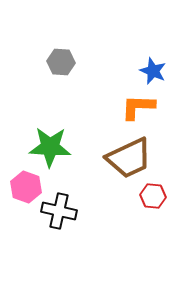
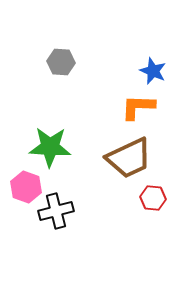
red hexagon: moved 2 px down
black cross: moved 3 px left; rotated 28 degrees counterclockwise
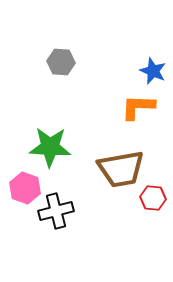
brown trapezoid: moved 8 px left, 11 px down; rotated 15 degrees clockwise
pink hexagon: moved 1 px left, 1 px down
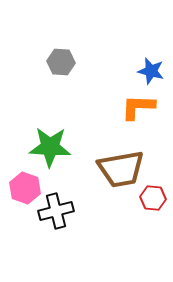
blue star: moved 2 px left; rotated 8 degrees counterclockwise
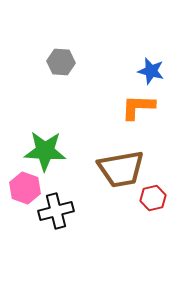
green star: moved 5 px left, 4 px down
red hexagon: rotated 20 degrees counterclockwise
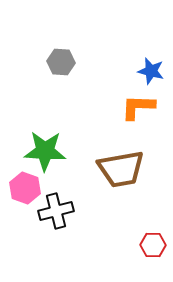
red hexagon: moved 47 px down; rotated 15 degrees clockwise
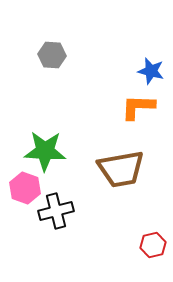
gray hexagon: moved 9 px left, 7 px up
red hexagon: rotated 15 degrees counterclockwise
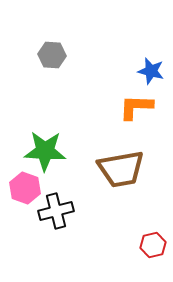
orange L-shape: moved 2 px left
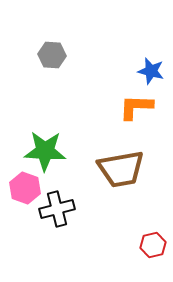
black cross: moved 1 px right, 2 px up
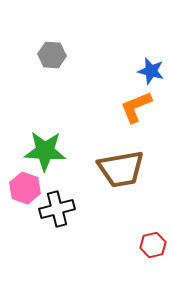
orange L-shape: rotated 24 degrees counterclockwise
